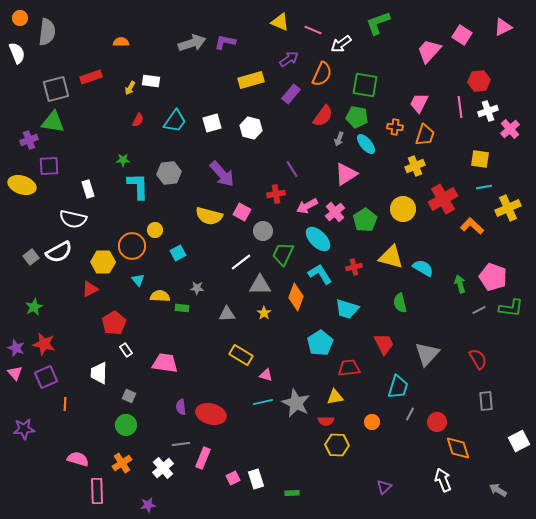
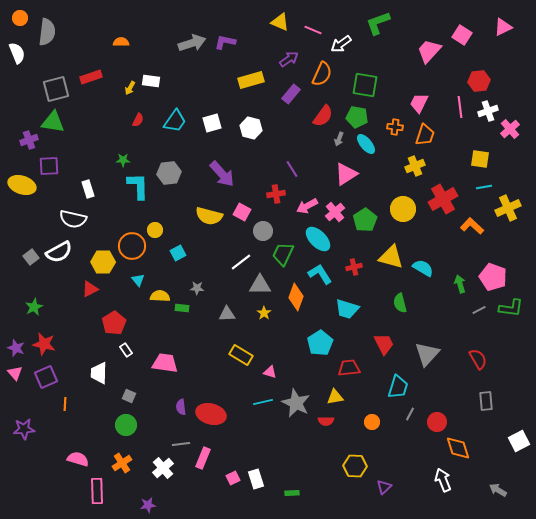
pink triangle at (266, 375): moved 4 px right, 3 px up
yellow hexagon at (337, 445): moved 18 px right, 21 px down
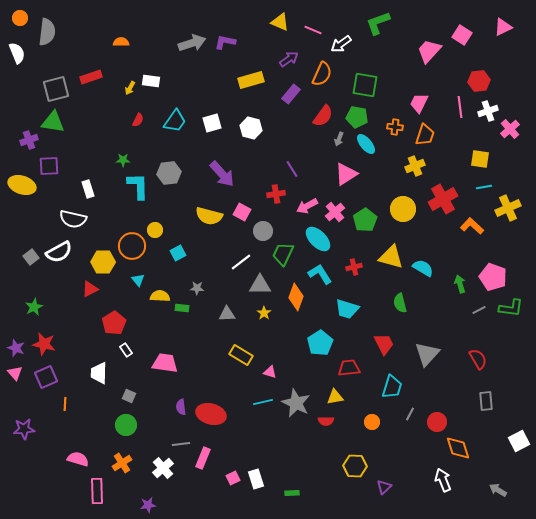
cyan trapezoid at (398, 387): moved 6 px left
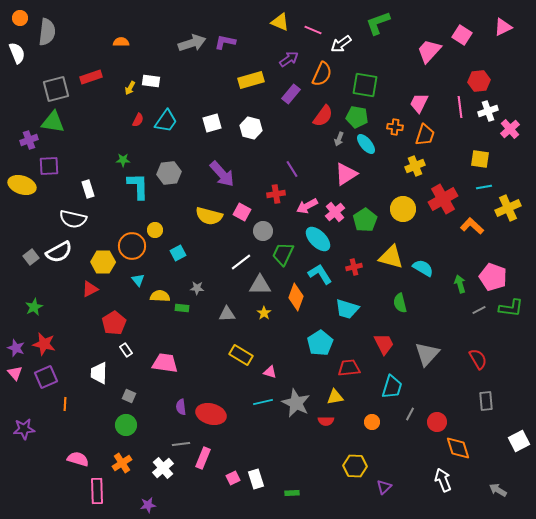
cyan trapezoid at (175, 121): moved 9 px left
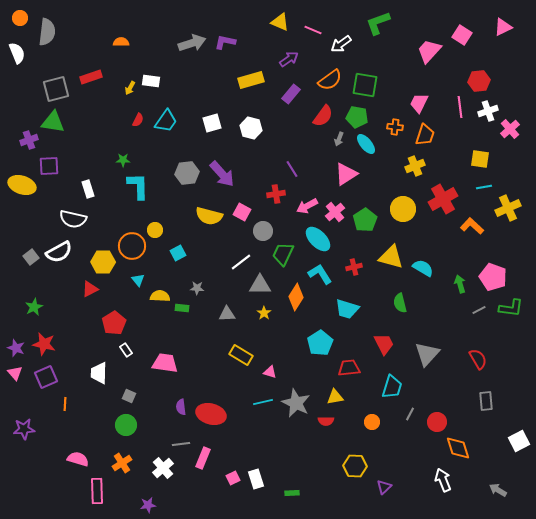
orange semicircle at (322, 74): moved 8 px right, 6 px down; rotated 30 degrees clockwise
gray hexagon at (169, 173): moved 18 px right
orange diamond at (296, 297): rotated 12 degrees clockwise
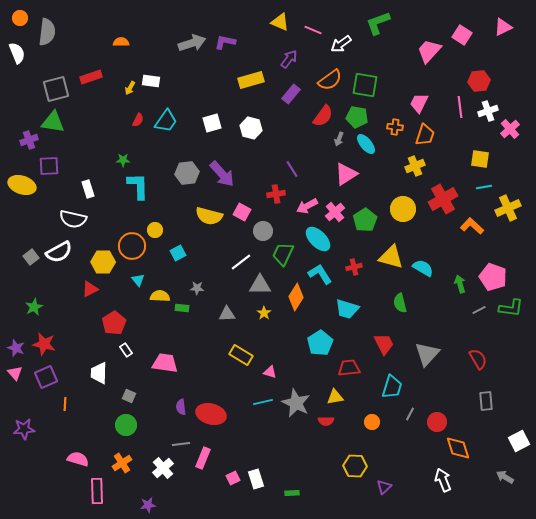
purple arrow at (289, 59): rotated 18 degrees counterclockwise
gray arrow at (498, 490): moved 7 px right, 13 px up
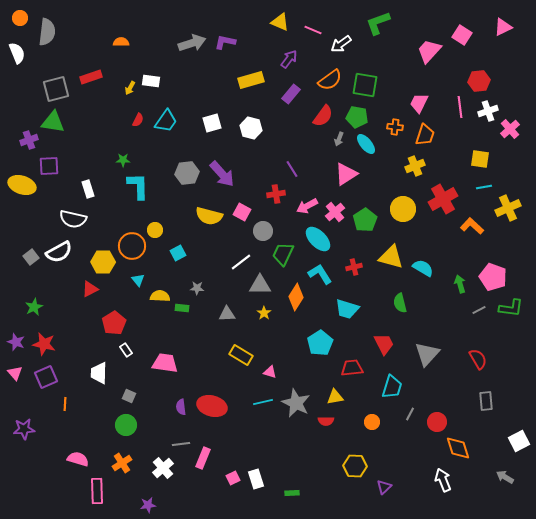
purple star at (16, 348): moved 6 px up
red trapezoid at (349, 368): moved 3 px right
red ellipse at (211, 414): moved 1 px right, 8 px up
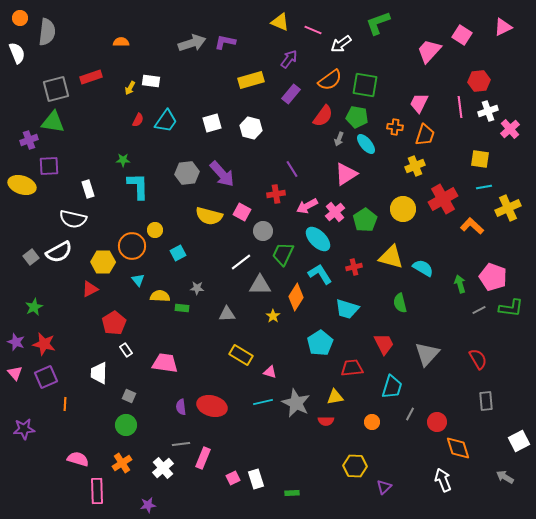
yellow star at (264, 313): moved 9 px right, 3 px down
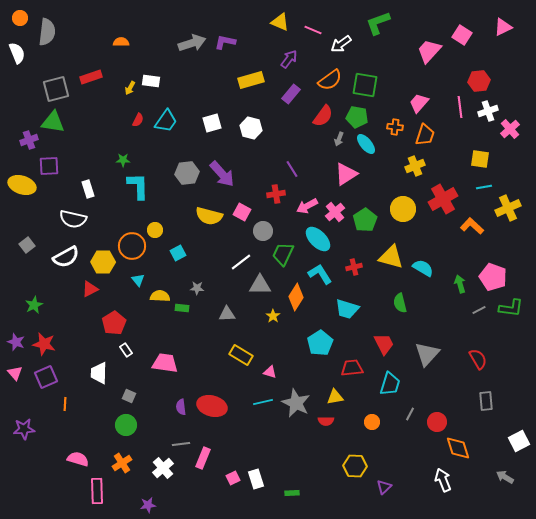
pink trapezoid at (419, 103): rotated 15 degrees clockwise
white semicircle at (59, 252): moved 7 px right, 5 px down
gray square at (31, 257): moved 4 px left, 12 px up
green star at (34, 307): moved 2 px up
cyan trapezoid at (392, 387): moved 2 px left, 3 px up
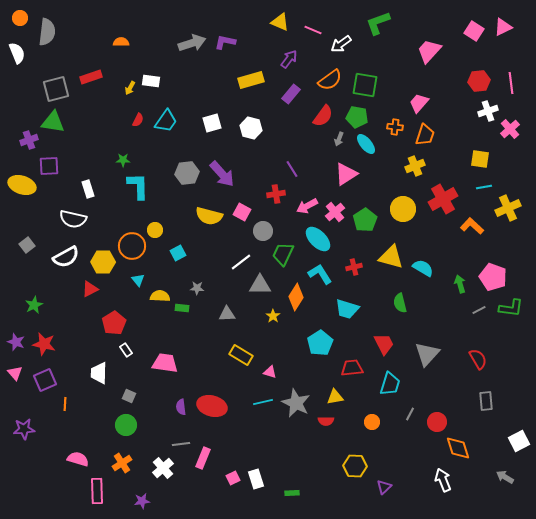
pink square at (462, 35): moved 12 px right, 4 px up
pink line at (460, 107): moved 51 px right, 24 px up
purple square at (46, 377): moved 1 px left, 3 px down
purple star at (148, 505): moved 6 px left, 4 px up
